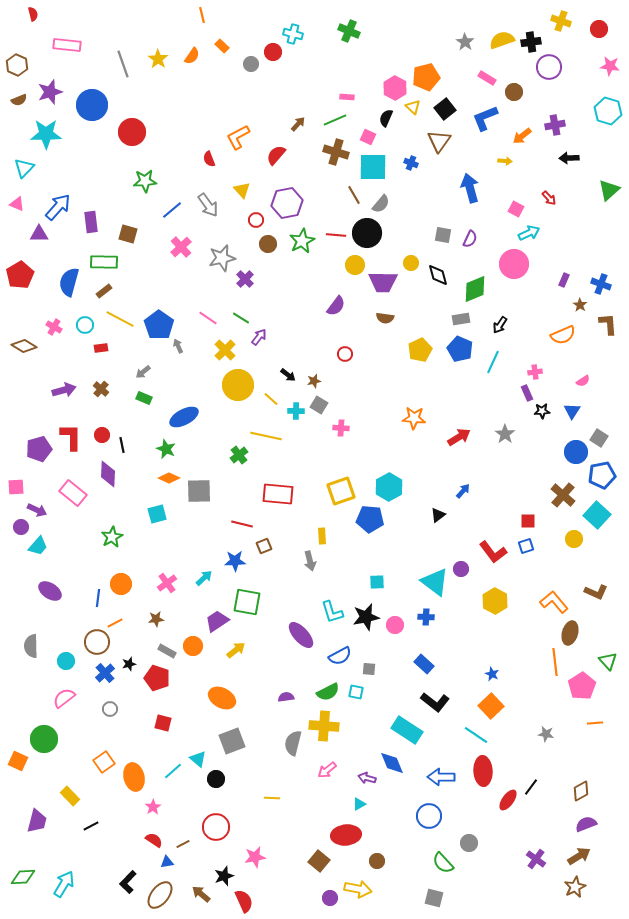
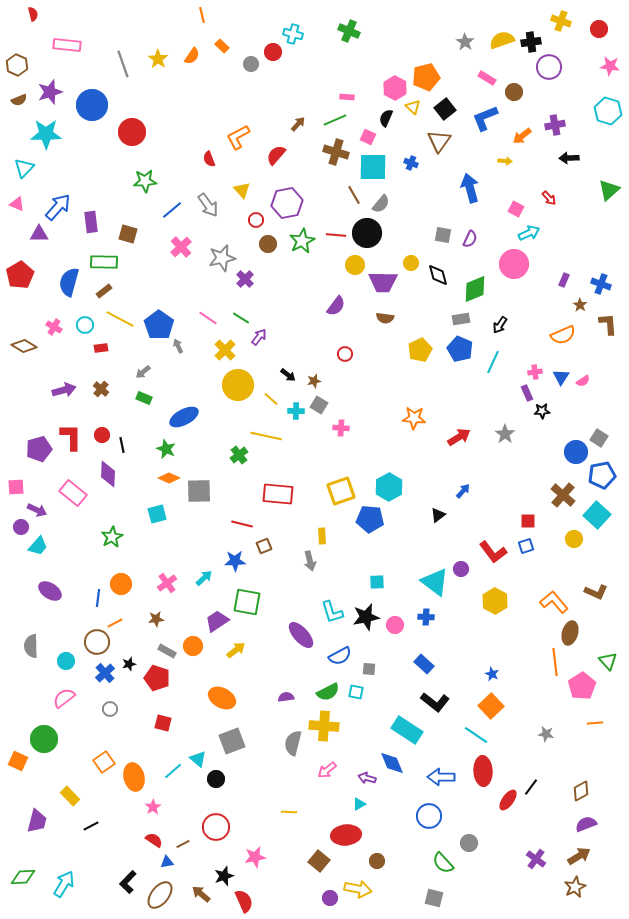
blue triangle at (572, 411): moved 11 px left, 34 px up
yellow line at (272, 798): moved 17 px right, 14 px down
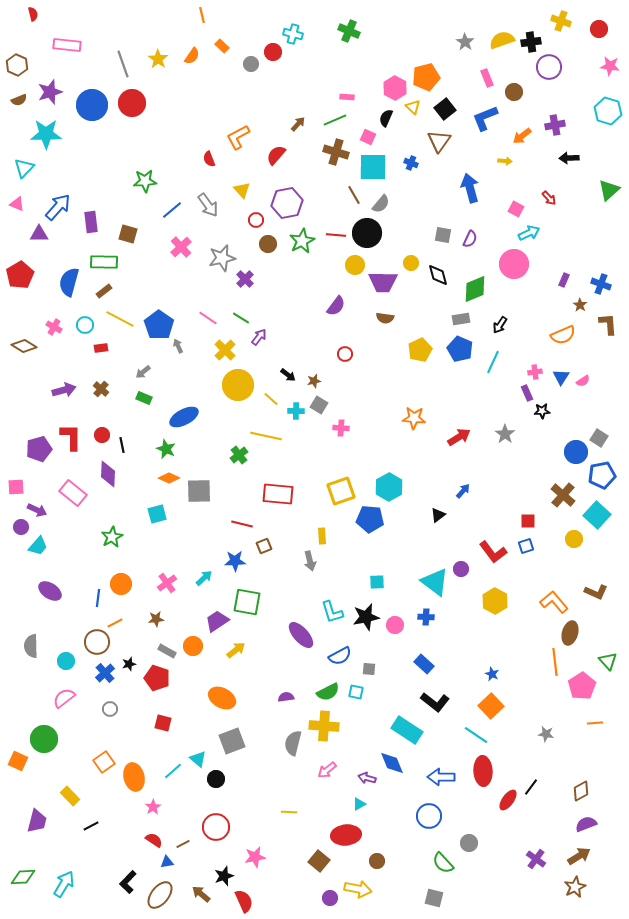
pink rectangle at (487, 78): rotated 36 degrees clockwise
red circle at (132, 132): moved 29 px up
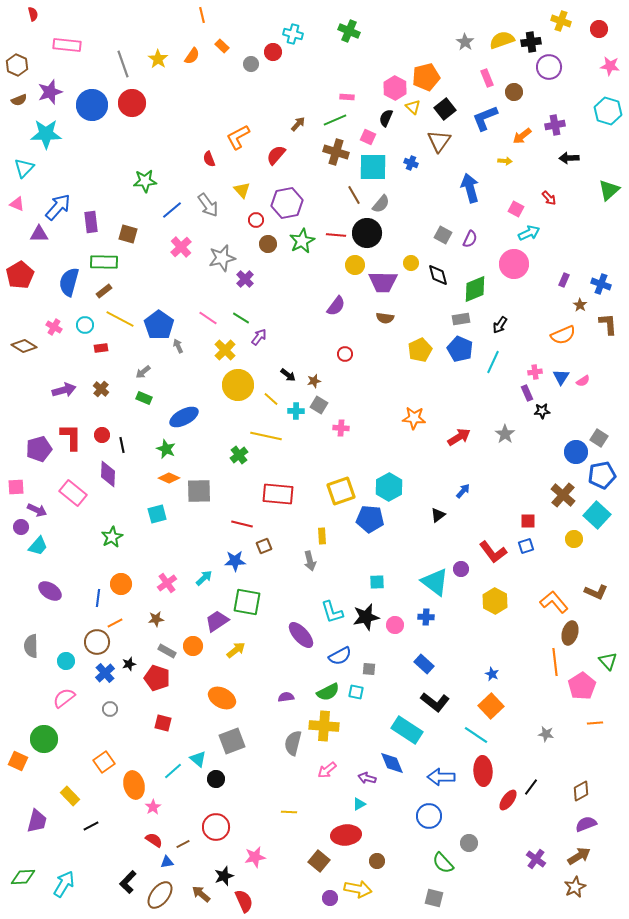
gray square at (443, 235): rotated 18 degrees clockwise
orange ellipse at (134, 777): moved 8 px down
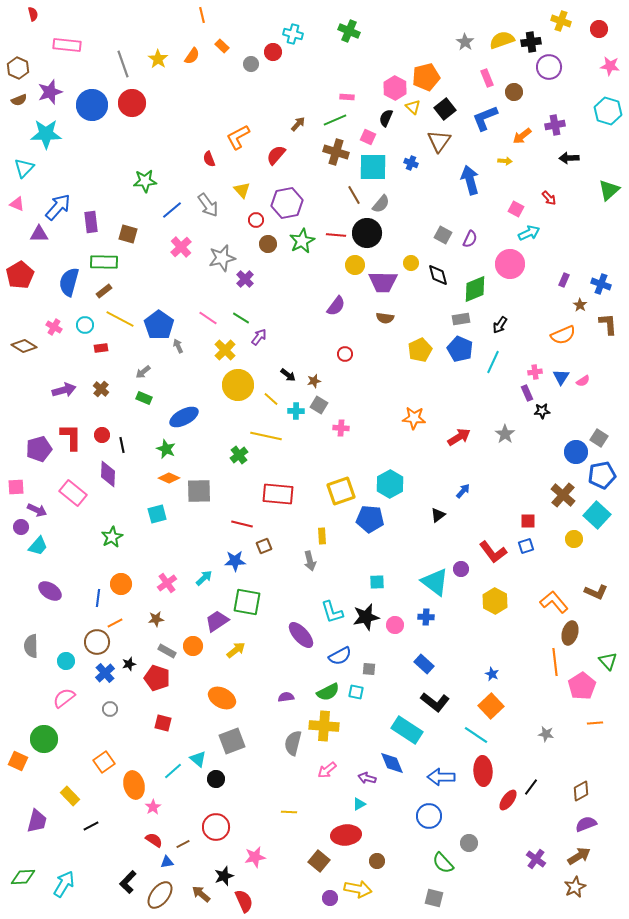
brown hexagon at (17, 65): moved 1 px right, 3 px down
blue arrow at (470, 188): moved 8 px up
pink circle at (514, 264): moved 4 px left
cyan hexagon at (389, 487): moved 1 px right, 3 px up
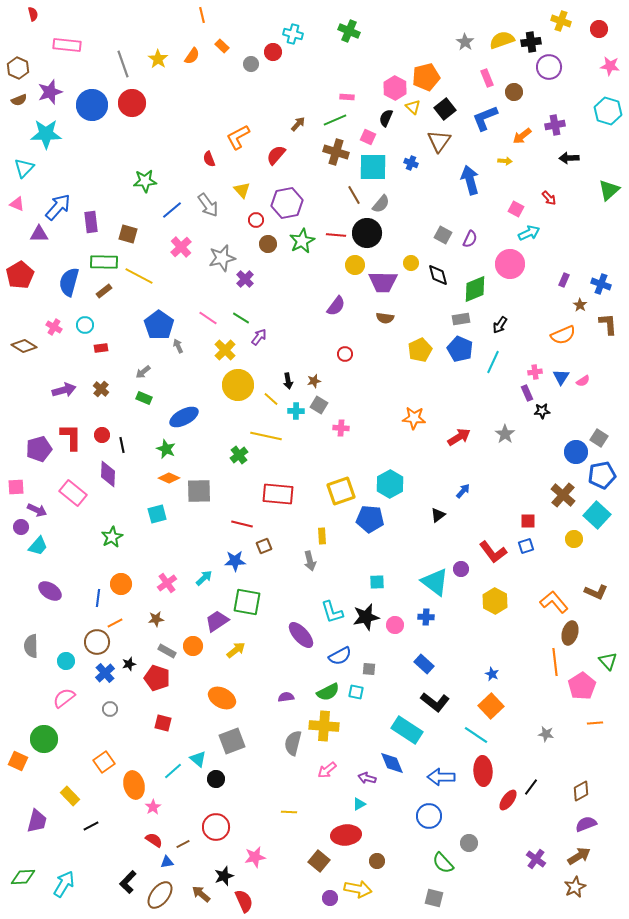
yellow line at (120, 319): moved 19 px right, 43 px up
black arrow at (288, 375): moved 6 px down; rotated 42 degrees clockwise
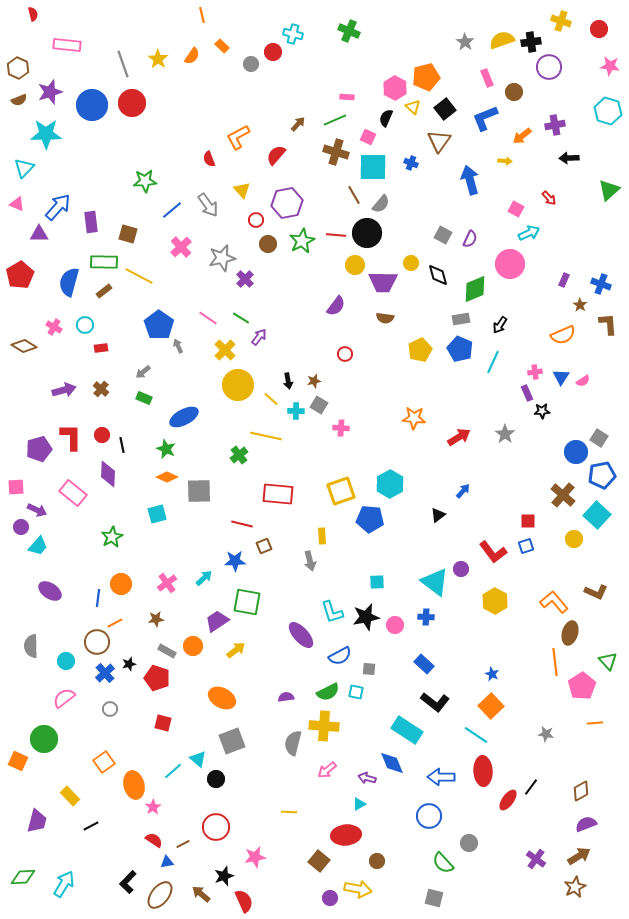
orange diamond at (169, 478): moved 2 px left, 1 px up
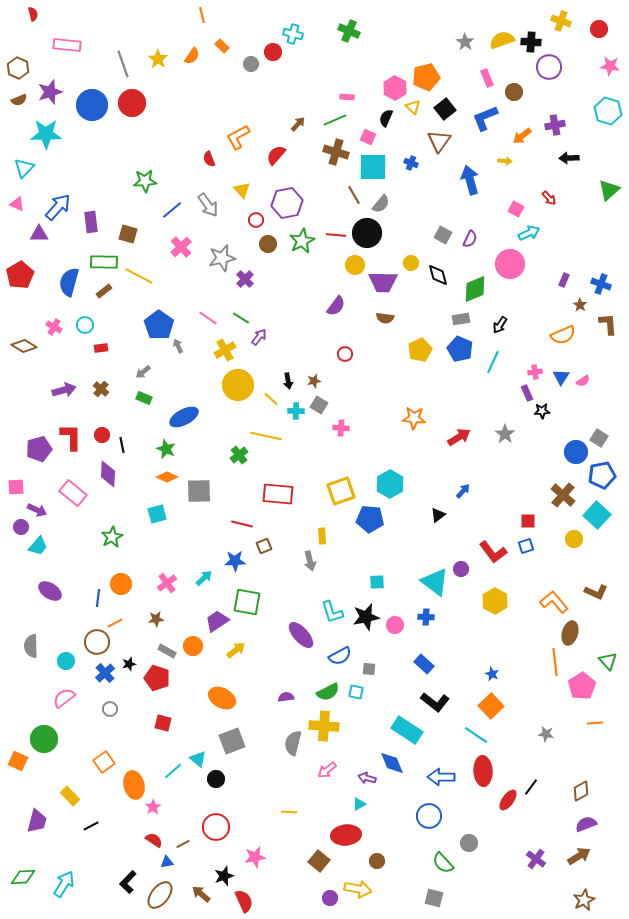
black cross at (531, 42): rotated 12 degrees clockwise
yellow cross at (225, 350): rotated 15 degrees clockwise
brown star at (575, 887): moved 9 px right, 13 px down
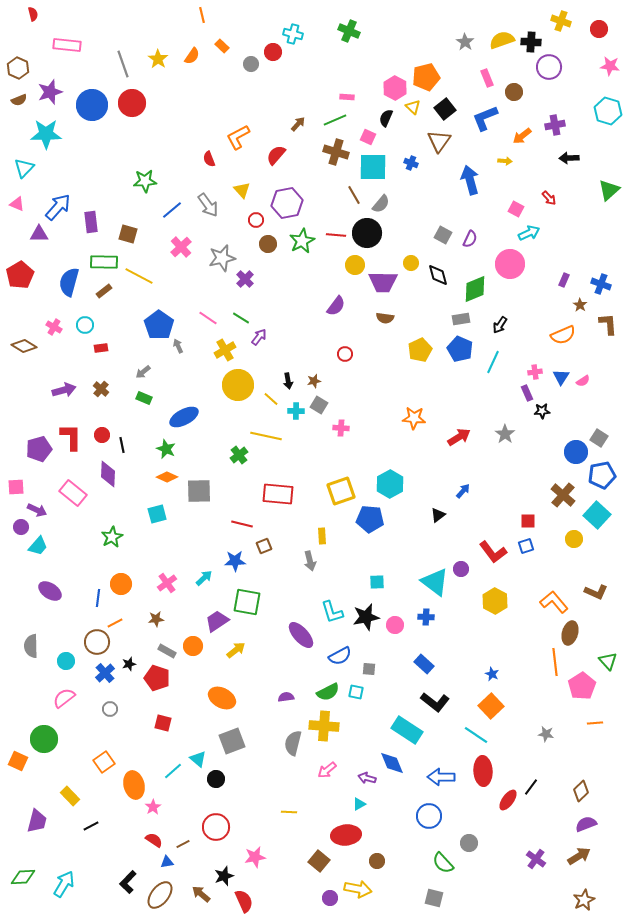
brown diamond at (581, 791): rotated 15 degrees counterclockwise
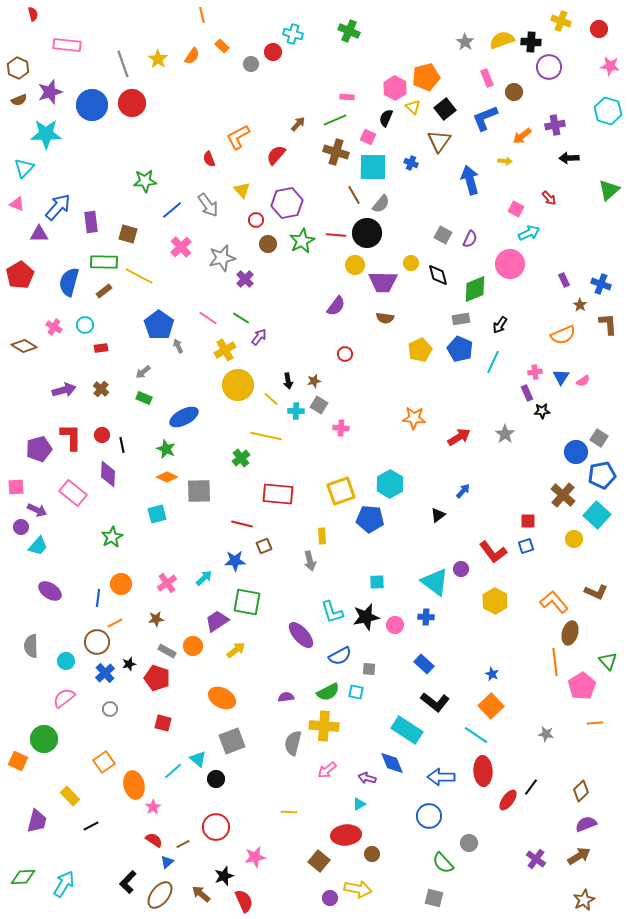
purple rectangle at (564, 280): rotated 48 degrees counterclockwise
green cross at (239, 455): moved 2 px right, 3 px down
brown circle at (377, 861): moved 5 px left, 7 px up
blue triangle at (167, 862): rotated 32 degrees counterclockwise
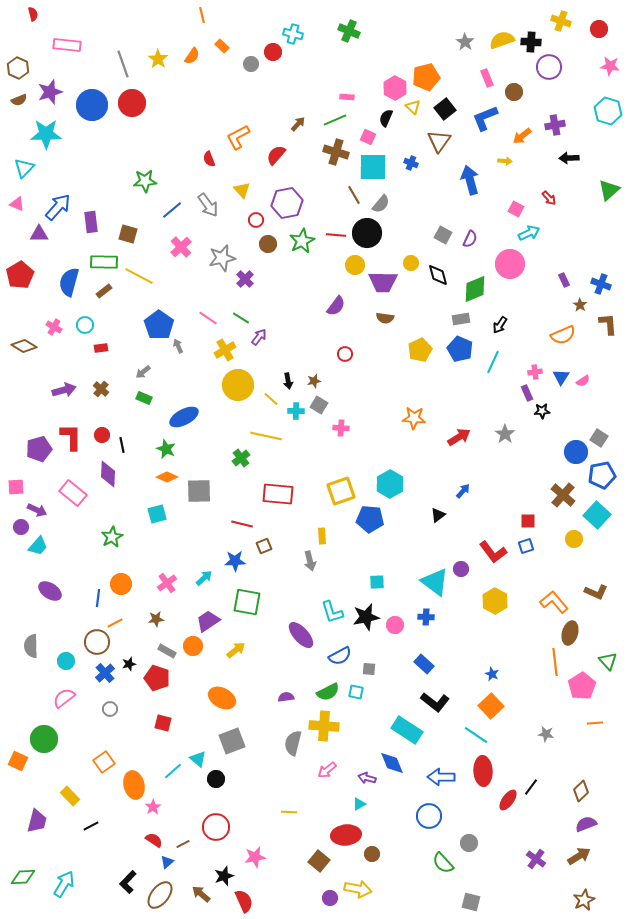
purple trapezoid at (217, 621): moved 9 px left
gray square at (434, 898): moved 37 px right, 4 px down
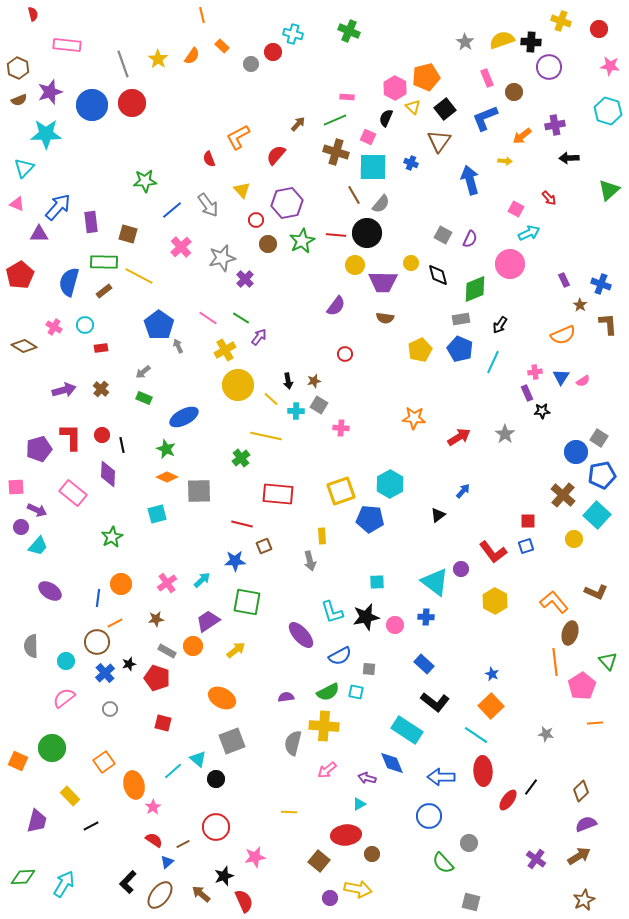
cyan arrow at (204, 578): moved 2 px left, 2 px down
green circle at (44, 739): moved 8 px right, 9 px down
